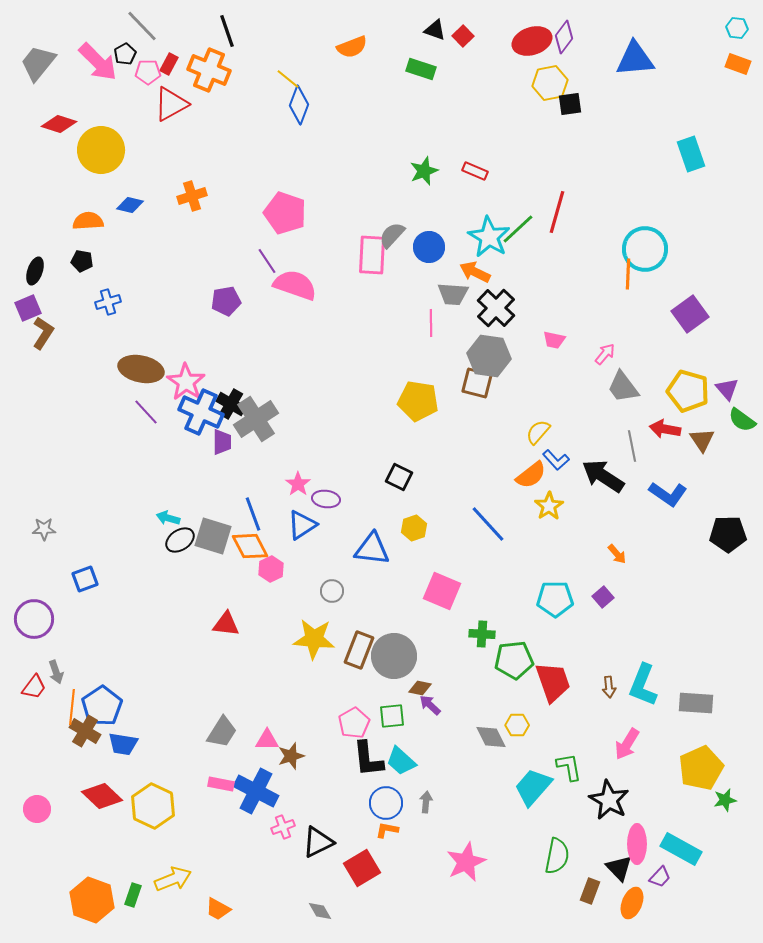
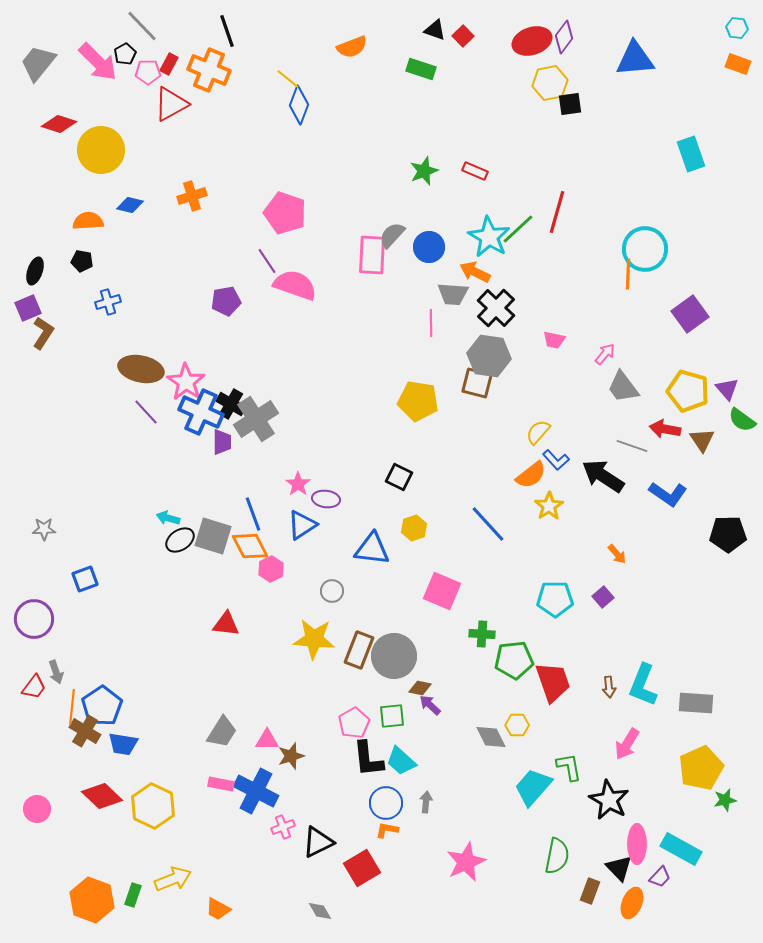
gray line at (632, 446): rotated 60 degrees counterclockwise
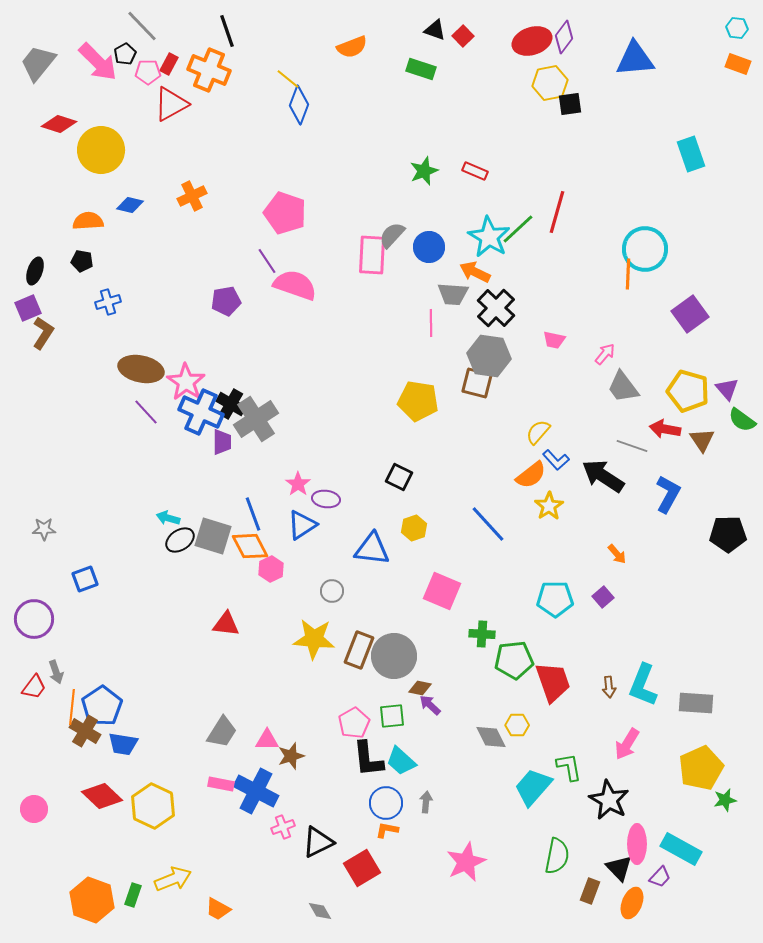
orange cross at (192, 196): rotated 8 degrees counterclockwise
blue L-shape at (668, 494): rotated 96 degrees counterclockwise
pink circle at (37, 809): moved 3 px left
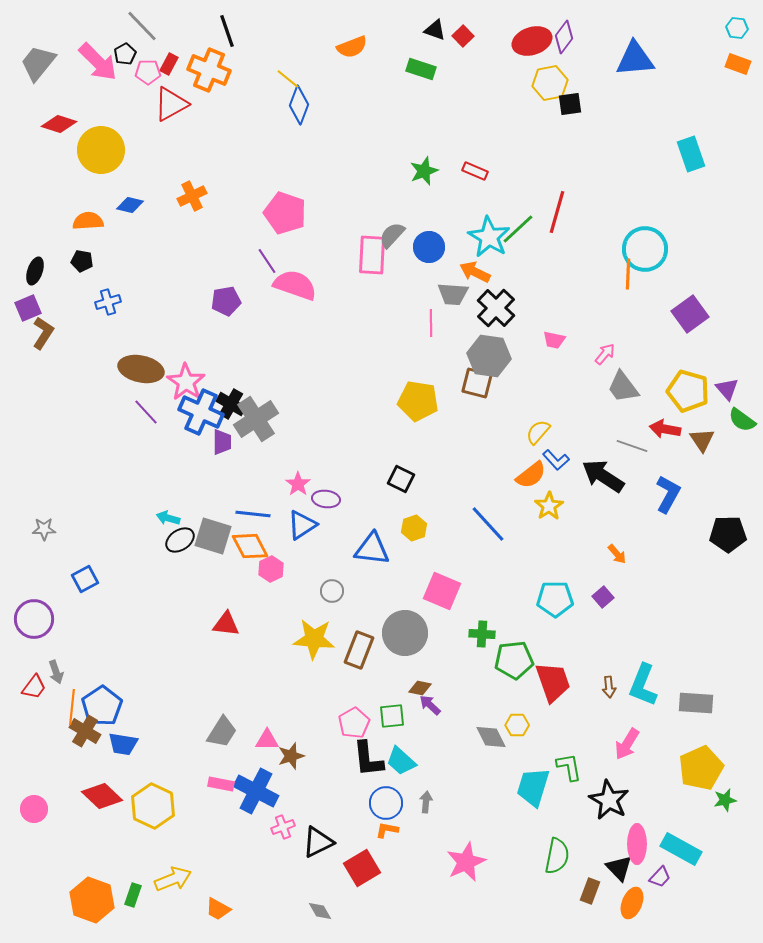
black square at (399, 477): moved 2 px right, 2 px down
blue line at (253, 514): rotated 64 degrees counterclockwise
blue square at (85, 579): rotated 8 degrees counterclockwise
gray circle at (394, 656): moved 11 px right, 23 px up
cyan trapezoid at (533, 787): rotated 24 degrees counterclockwise
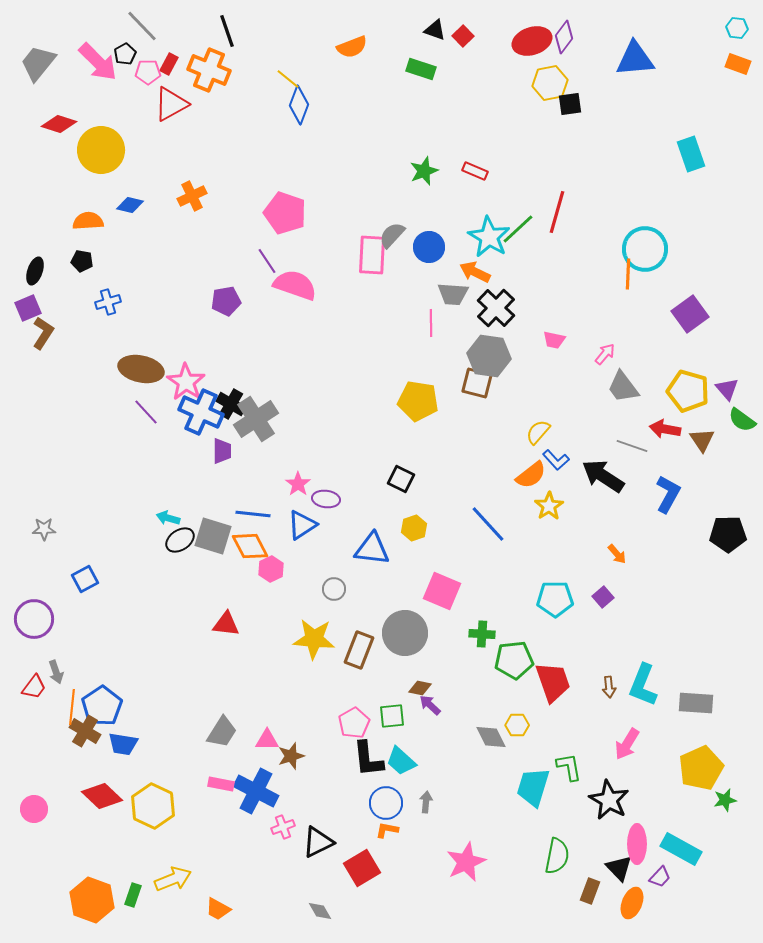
purple trapezoid at (222, 442): moved 9 px down
gray circle at (332, 591): moved 2 px right, 2 px up
